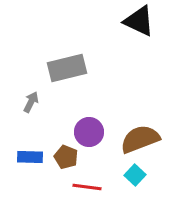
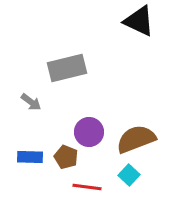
gray arrow: rotated 100 degrees clockwise
brown semicircle: moved 4 px left
cyan square: moved 6 px left
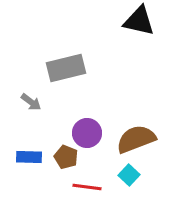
black triangle: rotated 12 degrees counterclockwise
gray rectangle: moved 1 px left
purple circle: moved 2 px left, 1 px down
blue rectangle: moved 1 px left
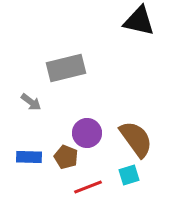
brown semicircle: rotated 75 degrees clockwise
cyan square: rotated 30 degrees clockwise
red line: moved 1 px right; rotated 28 degrees counterclockwise
